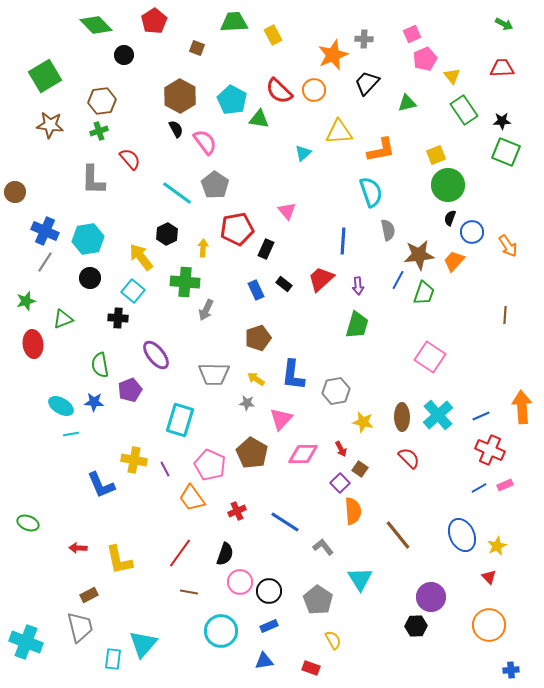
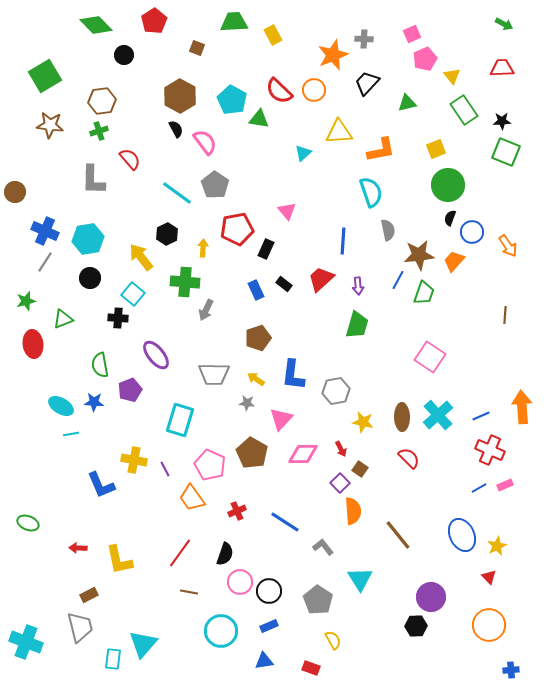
yellow square at (436, 155): moved 6 px up
cyan square at (133, 291): moved 3 px down
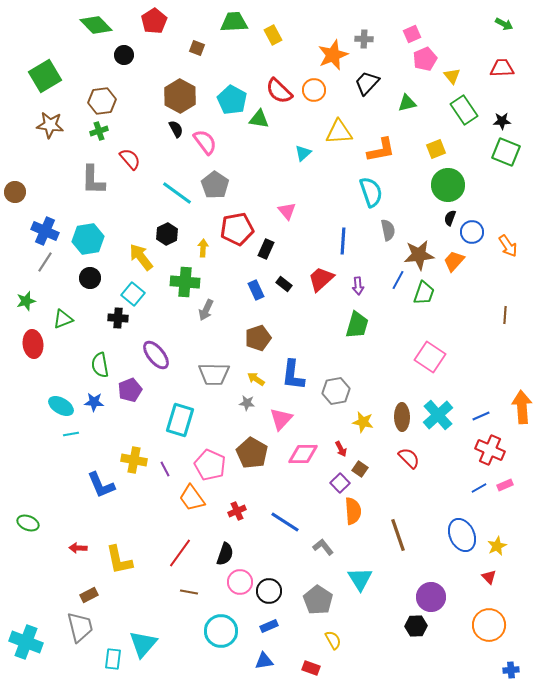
brown line at (398, 535): rotated 20 degrees clockwise
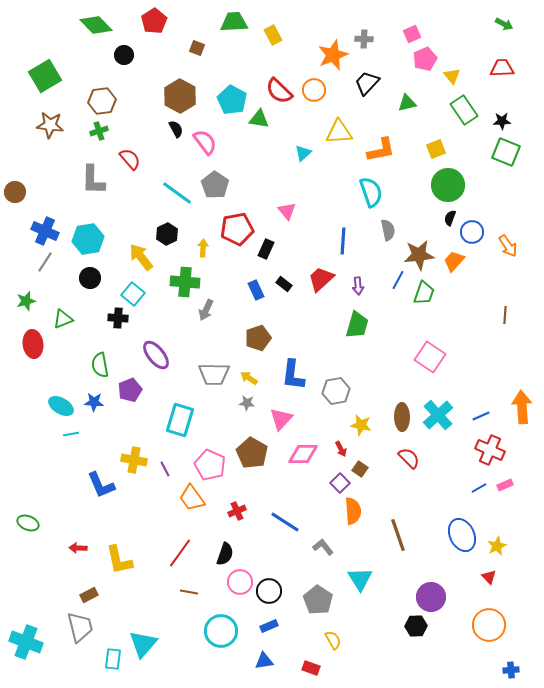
yellow arrow at (256, 379): moved 7 px left, 1 px up
yellow star at (363, 422): moved 2 px left, 3 px down
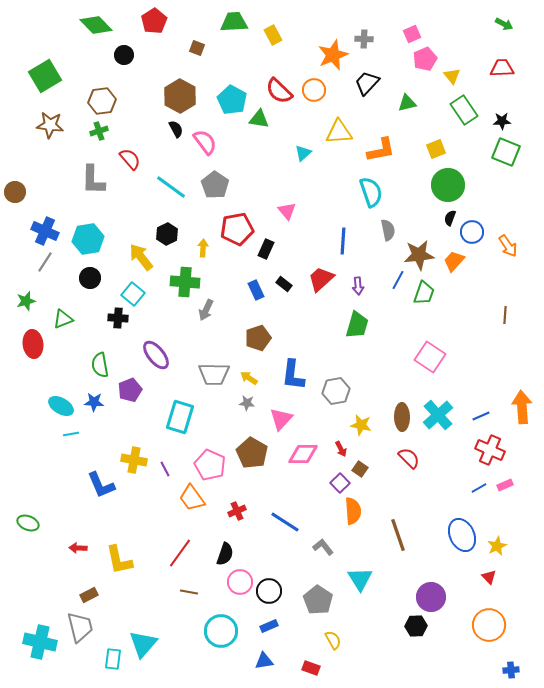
cyan line at (177, 193): moved 6 px left, 6 px up
cyan rectangle at (180, 420): moved 3 px up
cyan cross at (26, 642): moved 14 px right; rotated 8 degrees counterclockwise
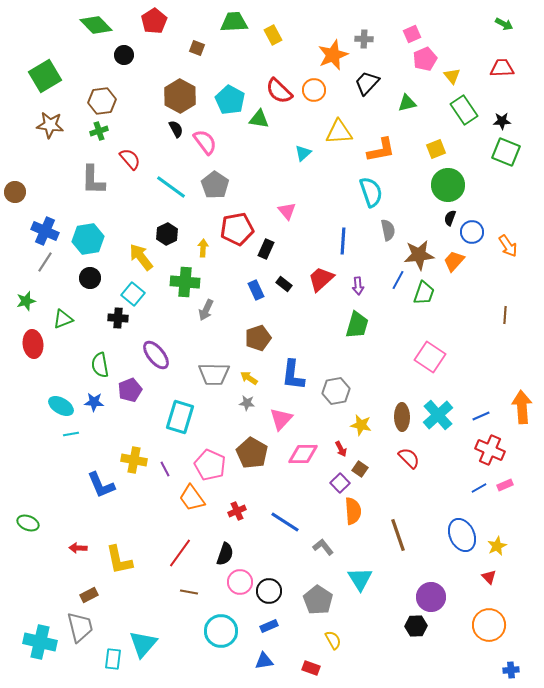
cyan pentagon at (232, 100): moved 2 px left
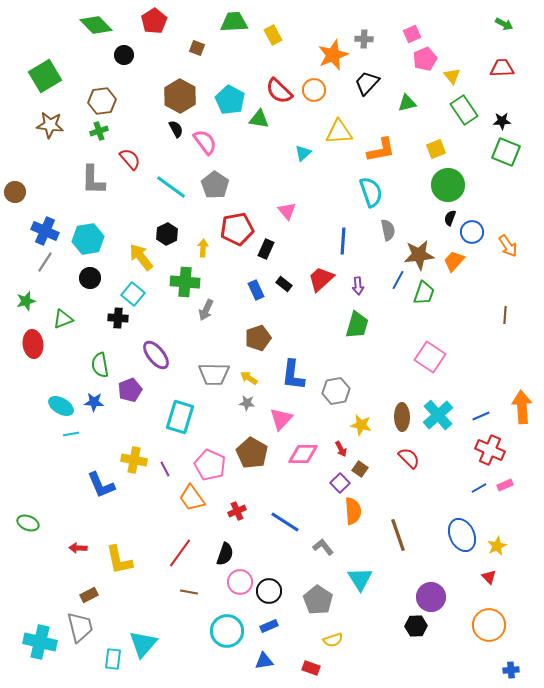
cyan circle at (221, 631): moved 6 px right
yellow semicircle at (333, 640): rotated 102 degrees clockwise
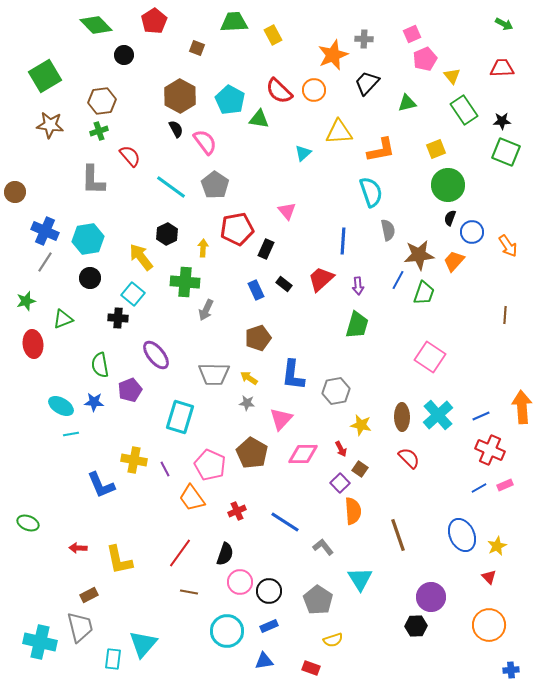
red semicircle at (130, 159): moved 3 px up
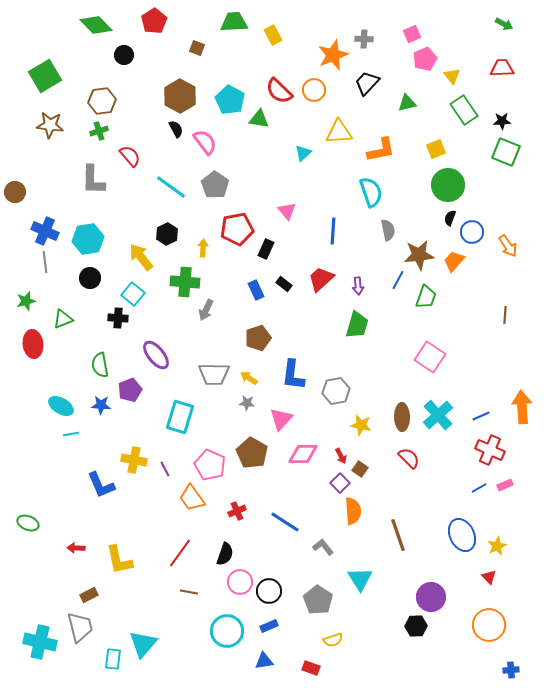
blue line at (343, 241): moved 10 px left, 10 px up
gray line at (45, 262): rotated 40 degrees counterclockwise
green trapezoid at (424, 293): moved 2 px right, 4 px down
blue star at (94, 402): moved 7 px right, 3 px down
red arrow at (341, 449): moved 7 px down
red arrow at (78, 548): moved 2 px left
